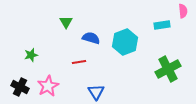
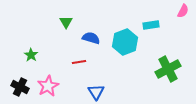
pink semicircle: rotated 32 degrees clockwise
cyan rectangle: moved 11 px left
green star: rotated 24 degrees counterclockwise
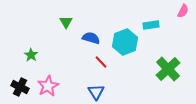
red line: moved 22 px right; rotated 56 degrees clockwise
green cross: rotated 15 degrees counterclockwise
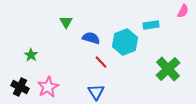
pink star: moved 1 px down
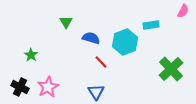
green cross: moved 3 px right
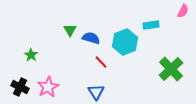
green triangle: moved 4 px right, 8 px down
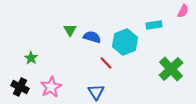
cyan rectangle: moved 3 px right
blue semicircle: moved 1 px right, 1 px up
green star: moved 3 px down
red line: moved 5 px right, 1 px down
pink star: moved 3 px right
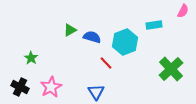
green triangle: rotated 32 degrees clockwise
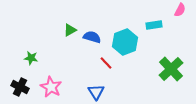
pink semicircle: moved 3 px left, 1 px up
green star: rotated 24 degrees counterclockwise
pink star: rotated 15 degrees counterclockwise
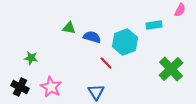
green triangle: moved 1 px left, 2 px up; rotated 40 degrees clockwise
